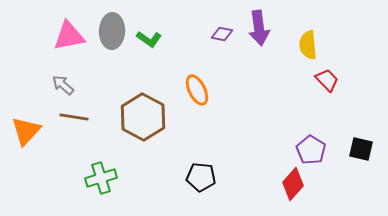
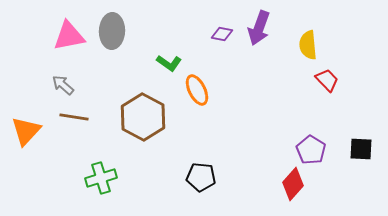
purple arrow: rotated 28 degrees clockwise
green L-shape: moved 20 px right, 24 px down
black square: rotated 10 degrees counterclockwise
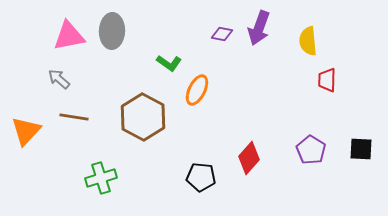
yellow semicircle: moved 4 px up
red trapezoid: rotated 135 degrees counterclockwise
gray arrow: moved 4 px left, 6 px up
orange ellipse: rotated 52 degrees clockwise
red diamond: moved 44 px left, 26 px up
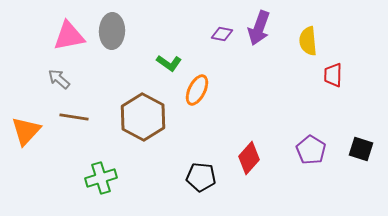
red trapezoid: moved 6 px right, 5 px up
black square: rotated 15 degrees clockwise
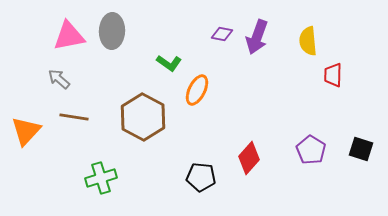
purple arrow: moved 2 px left, 9 px down
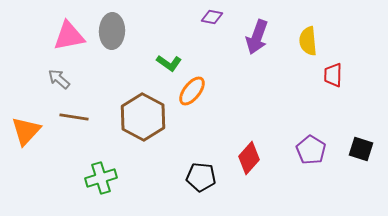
purple diamond: moved 10 px left, 17 px up
orange ellipse: moved 5 px left, 1 px down; rotated 12 degrees clockwise
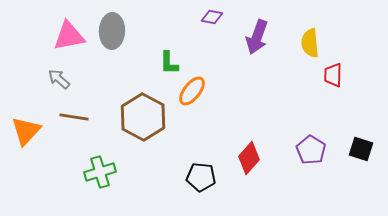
yellow semicircle: moved 2 px right, 2 px down
green L-shape: rotated 55 degrees clockwise
green cross: moved 1 px left, 6 px up
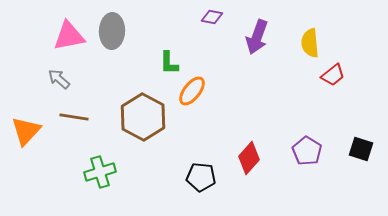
red trapezoid: rotated 130 degrees counterclockwise
purple pentagon: moved 4 px left, 1 px down
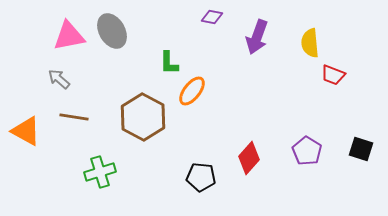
gray ellipse: rotated 32 degrees counterclockwise
red trapezoid: rotated 60 degrees clockwise
orange triangle: rotated 44 degrees counterclockwise
